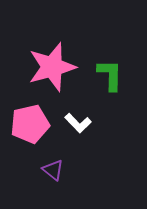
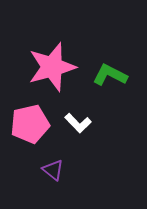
green L-shape: rotated 64 degrees counterclockwise
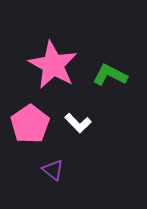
pink star: moved 1 px right, 2 px up; rotated 27 degrees counterclockwise
pink pentagon: rotated 21 degrees counterclockwise
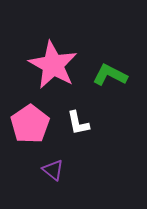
white L-shape: rotated 32 degrees clockwise
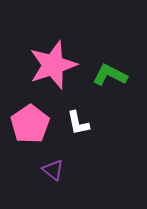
pink star: rotated 24 degrees clockwise
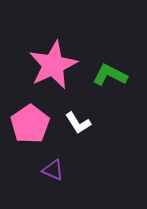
pink star: rotated 6 degrees counterclockwise
white L-shape: rotated 20 degrees counterclockwise
purple triangle: rotated 15 degrees counterclockwise
